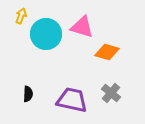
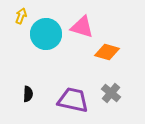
purple trapezoid: moved 1 px right
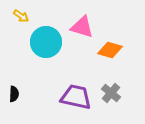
yellow arrow: rotated 105 degrees clockwise
cyan circle: moved 8 px down
orange diamond: moved 3 px right, 2 px up
black semicircle: moved 14 px left
purple trapezoid: moved 3 px right, 3 px up
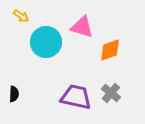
orange diamond: rotated 35 degrees counterclockwise
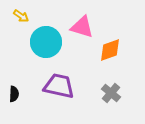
purple trapezoid: moved 17 px left, 11 px up
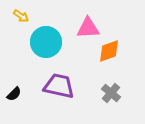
pink triangle: moved 6 px right, 1 px down; rotated 20 degrees counterclockwise
orange diamond: moved 1 px left, 1 px down
black semicircle: rotated 42 degrees clockwise
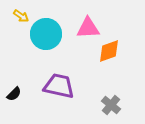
cyan circle: moved 8 px up
gray cross: moved 12 px down
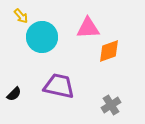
yellow arrow: rotated 14 degrees clockwise
cyan circle: moved 4 px left, 3 px down
gray cross: rotated 18 degrees clockwise
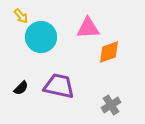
cyan circle: moved 1 px left
orange diamond: moved 1 px down
black semicircle: moved 7 px right, 6 px up
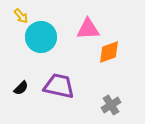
pink triangle: moved 1 px down
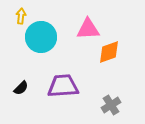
yellow arrow: rotated 133 degrees counterclockwise
purple trapezoid: moved 4 px right; rotated 16 degrees counterclockwise
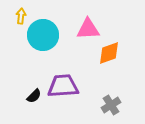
cyan circle: moved 2 px right, 2 px up
orange diamond: moved 1 px down
black semicircle: moved 13 px right, 8 px down
